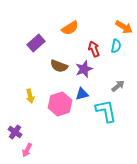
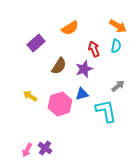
orange arrow: moved 6 px left, 1 px up
brown semicircle: rotated 78 degrees counterclockwise
yellow arrow: rotated 136 degrees clockwise
purple cross: moved 30 px right, 16 px down
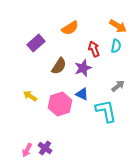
purple star: moved 1 px left, 1 px up
blue triangle: rotated 40 degrees clockwise
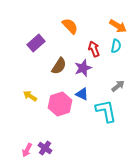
orange semicircle: moved 2 px up; rotated 102 degrees counterclockwise
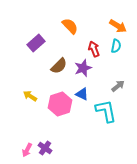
brown semicircle: rotated 12 degrees clockwise
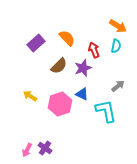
orange semicircle: moved 3 px left, 12 px down
red arrow: moved 1 px down
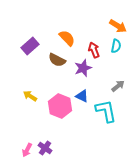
purple rectangle: moved 6 px left, 3 px down
brown semicircle: moved 2 px left, 6 px up; rotated 72 degrees clockwise
blue triangle: moved 2 px down
pink hexagon: moved 2 px down; rotated 20 degrees counterclockwise
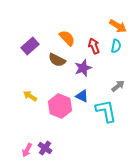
red arrow: moved 4 px up
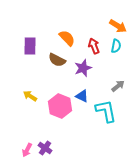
purple rectangle: rotated 48 degrees counterclockwise
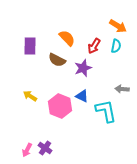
red arrow: rotated 126 degrees counterclockwise
gray arrow: moved 4 px right, 3 px down; rotated 136 degrees counterclockwise
